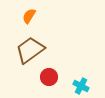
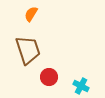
orange semicircle: moved 2 px right, 2 px up
brown trapezoid: moved 2 px left; rotated 108 degrees clockwise
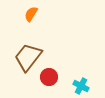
brown trapezoid: moved 7 px down; rotated 124 degrees counterclockwise
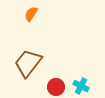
brown trapezoid: moved 6 px down
red circle: moved 7 px right, 10 px down
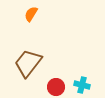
cyan cross: moved 1 px right, 1 px up; rotated 14 degrees counterclockwise
